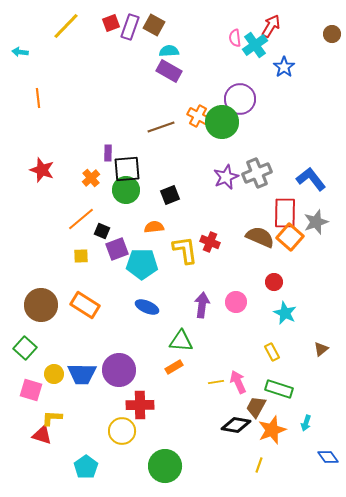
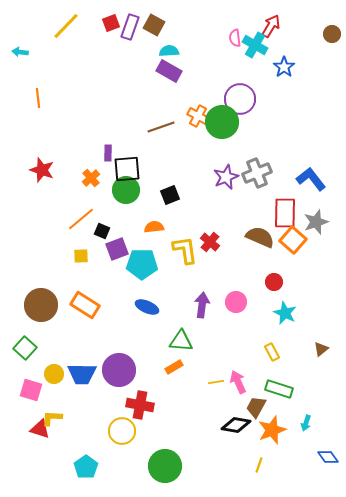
cyan cross at (255, 45): rotated 25 degrees counterclockwise
orange square at (290, 237): moved 3 px right, 3 px down
red cross at (210, 242): rotated 18 degrees clockwise
red cross at (140, 405): rotated 12 degrees clockwise
red triangle at (42, 435): moved 2 px left, 6 px up
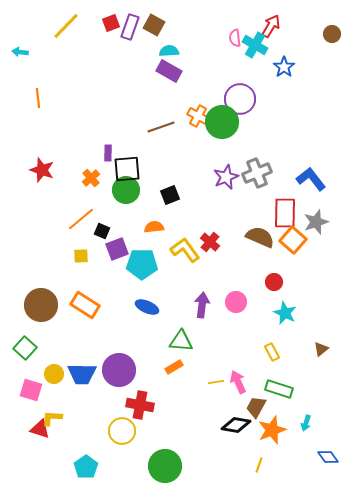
yellow L-shape at (185, 250): rotated 28 degrees counterclockwise
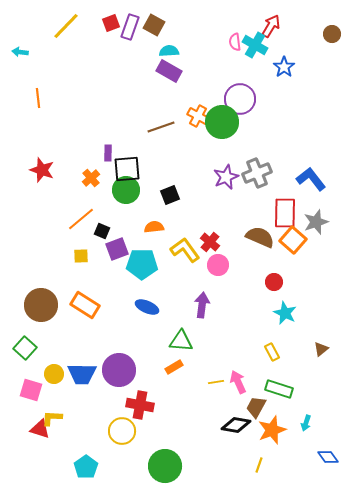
pink semicircle at (235, 38): moved 4 px down
pink circle at (236, 302): moved 18 px left, 37 px up
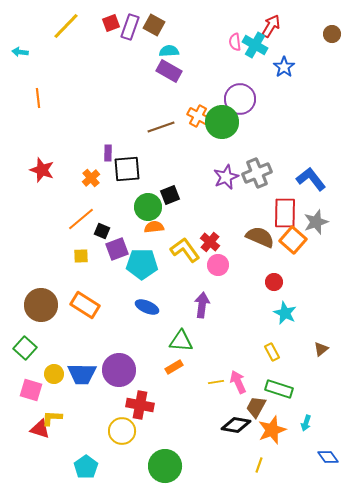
green circle at (126, 190): moved 22 px right, 17 px down
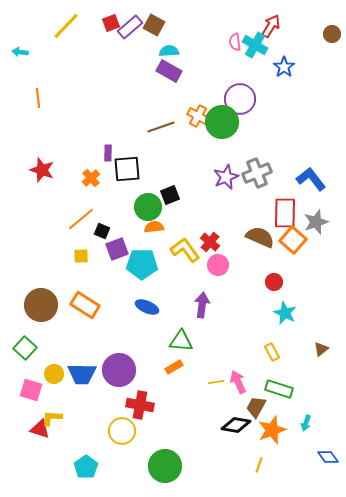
purple rectangle at (130, 27): rotated 30 degrees clockwise
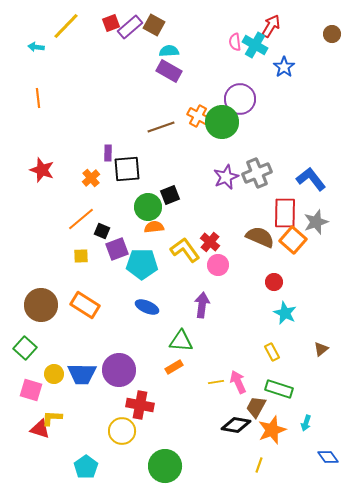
cyan arrow at (20, 52): moved 16 px right, 5 px up
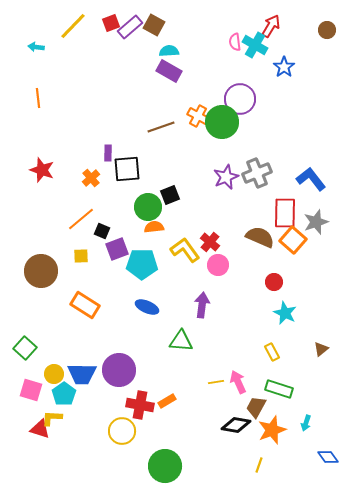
yellow line at (66, 26): moved 7 px right
brown circle at (332, 34): moved 5 px left, 4 px up
brown circle at (41, 305): moved 34 px up
orange rectangle at (174, 367): moved 7 px left, 34 px down
cyan pentagon at (86, 467): moved 22 px left, 73 px up
